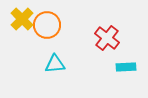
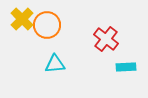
red cross: moved 1 px left, 1 px down
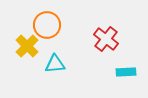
yellow cross: moved 5 px right, 27 px down
cyan rectangle: moved 5 px down
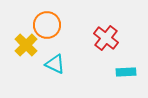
red cross: moved 1 px up
yellow cross: moved 1 px left, 1 px up
cyan triangle: rotated 30 degrees clockwise
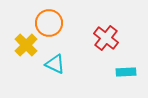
orange circle: moved 2 px right, 2 px up
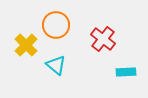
orange circle: moved 7 px right, 2 px down
red cross: moved 3 px left, 1 px down
cyan triangle: moved 1 px right, 1 px down; rotated 15 degrees clockwise
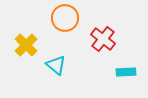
orange circle: moved 9 px right, 7 px up
